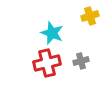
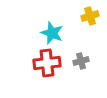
red cross: rotated 8 degrees clockwise
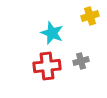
red cross: moved 3 px down
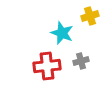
cyan star: moved 10 px right
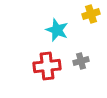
yellow cross: moved 1 px right, 2 px up
cyan star: moved 5 px left, 3 px up
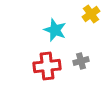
yellow cross: rotated 18 degrees counterclockwise
cyan star: moved 2 px left
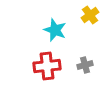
yellow cross: moved 1 px left, 1 px down
gray cross: moved 4 px right, 4 px down
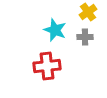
yellow cross: moved 2 px left, 3 px up
gray cross: moved 28 px up; rotated 14 degrees clockwise
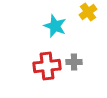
cyan star: moved 4 px up
gray cross: moved 11 px left, 25 px down
